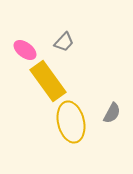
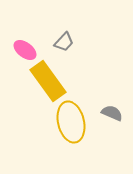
gray semicircle: rotated 95 degrees counterclockwise
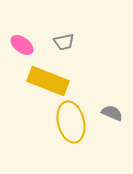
gray trapezoid: rotated 35 degrees clockwise
pink ellipse: moved 3 px left, 5 px up
yellow rectangle: rotated 33 degrees counterclockwise
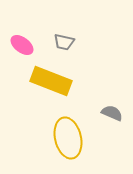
gray trapezoid: rotated 25 degrees clockwise
yellow rectangle: moved 3 px right
yellow ellipse: moved 3 px left, 16 px down
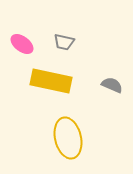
pink ellipse: moved 1 px up
yellow rectangle: rotated 9 degrees counterclockwise
gray semicircle: moved 28 px up
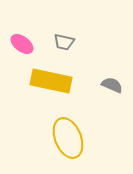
yellow ellipse: rotated 9 degrees counterclockwise
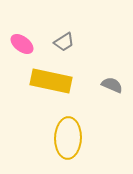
gray trapezoid: rotated 45 degrees counterclockwise
yellow ellipse: rotated 24 degrees clockwise
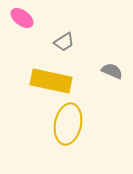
pink ellipse: moved 26 px up
gray semicircle: moved 14 px up
yellow ellipse: moved 14 px up; rotated 9 degrees clockwise
